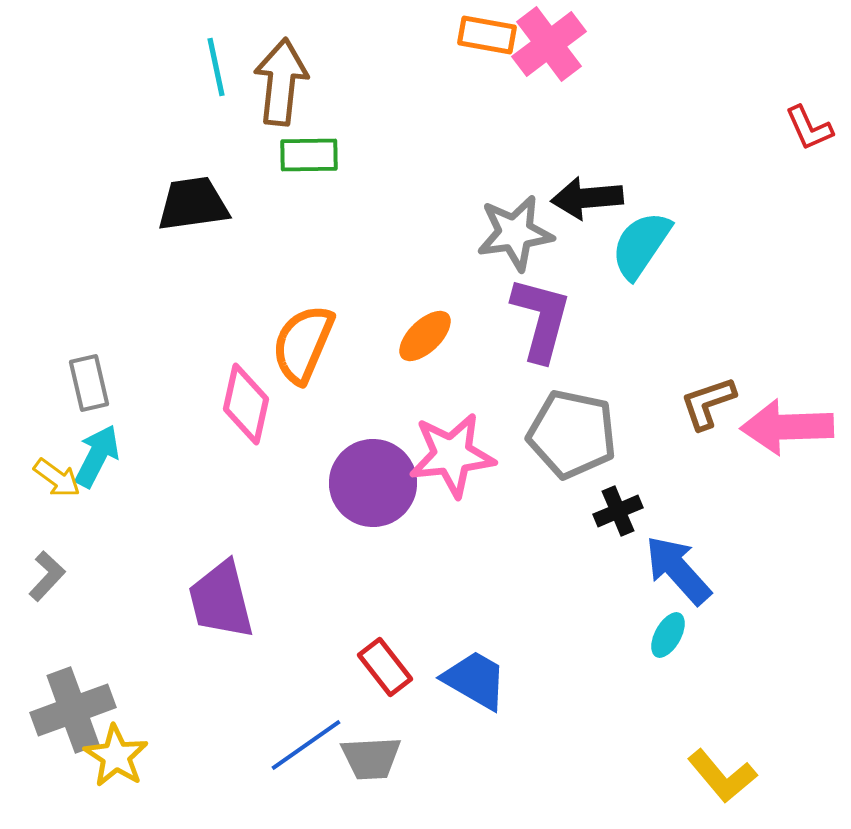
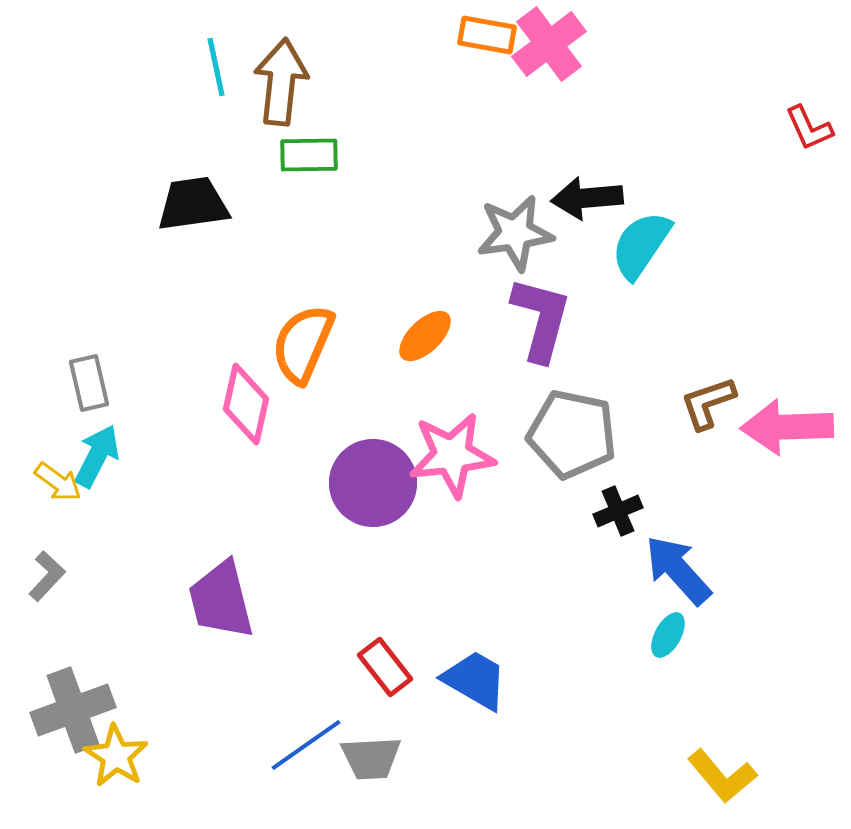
yellow arrow: moved 1 px right, 4 px down
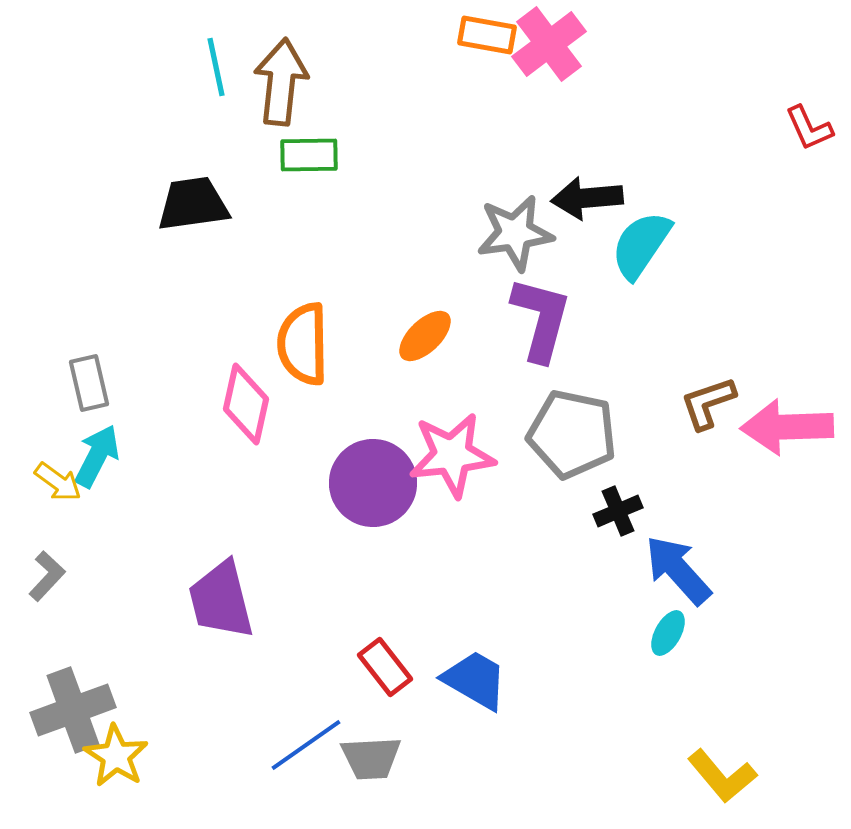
orange semicircle: rotated 24 degrees counterclockwise
cyan ellipse: moved 2 px up
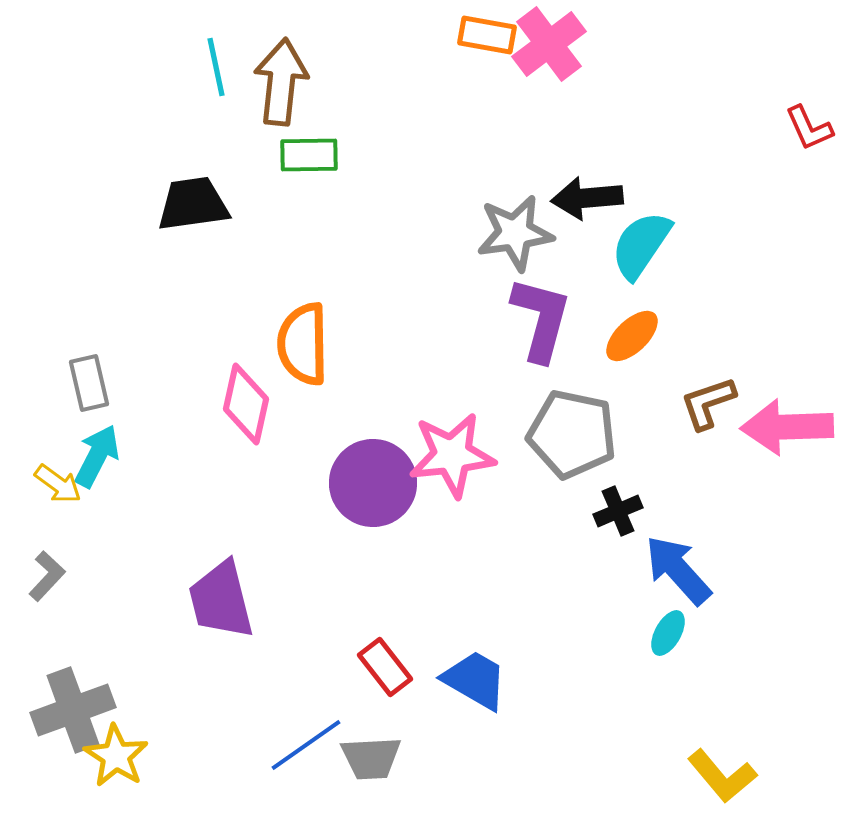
orange ellipse: moved 207 px right
yellow arrow: moved 2 px down
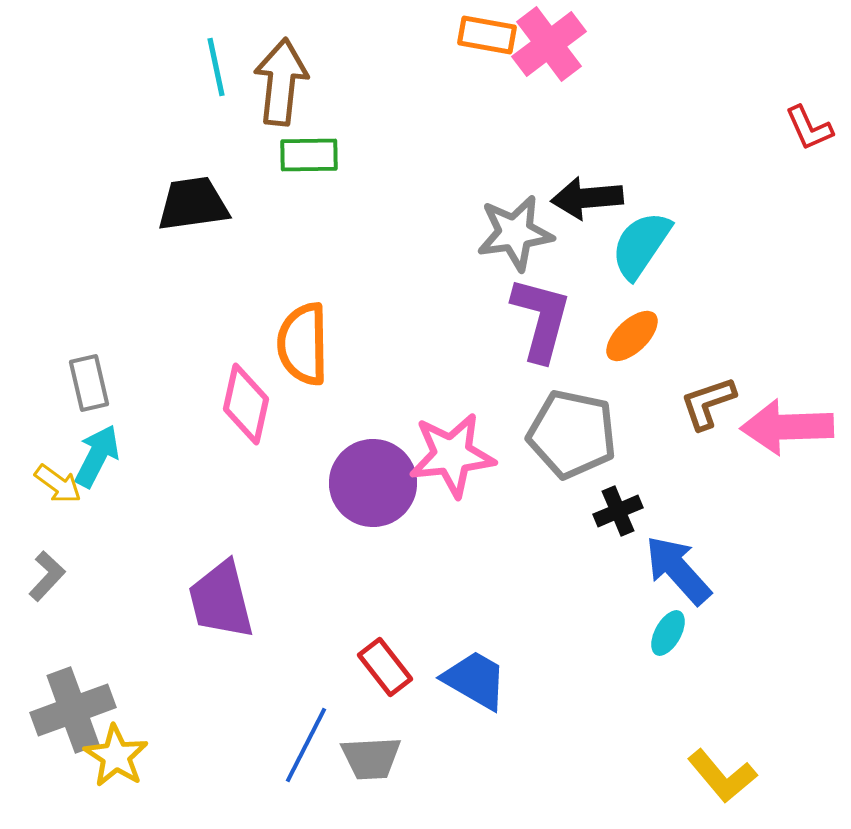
blue line: rotated 28 degrees counterclockwise
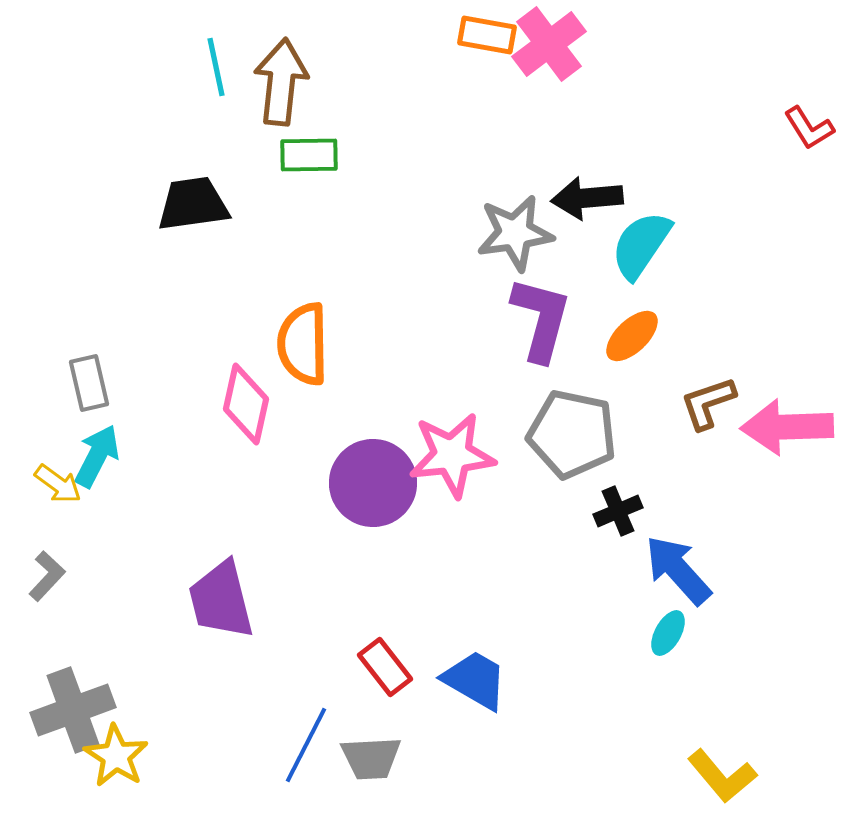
red L-shape: rotated 8 degrees counterclockwise
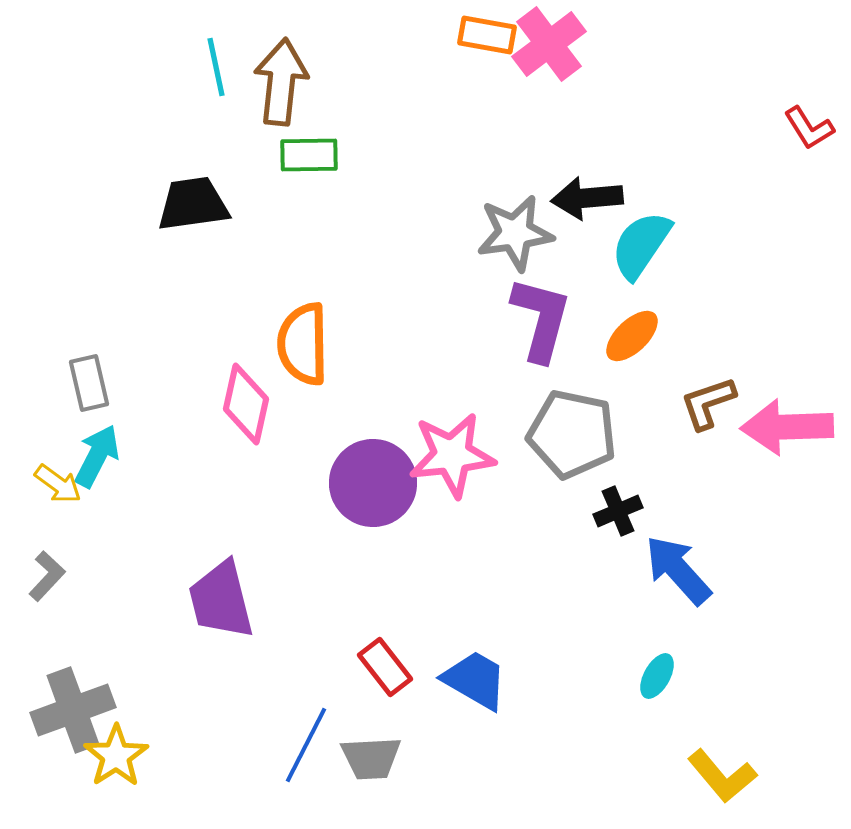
cyan ellipse: moved 11 px left, 43 px down
yellow star: rotated 6 degrees clockwise
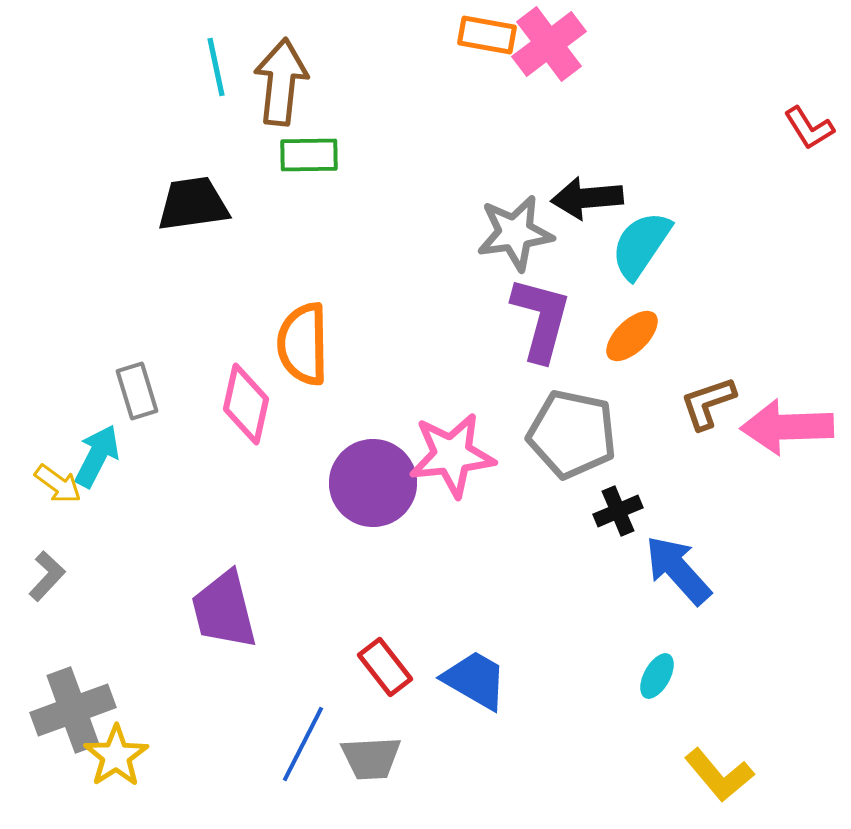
gray rectangle: moved 48 px right, 8 px down; rotated 4 degrees counterclockwise
purple trapezoid: moved 3 px right, 10 px down
blue line: moved 3 px left, 1 px up
yellow L-shape: moved 3 px left, 1 px up
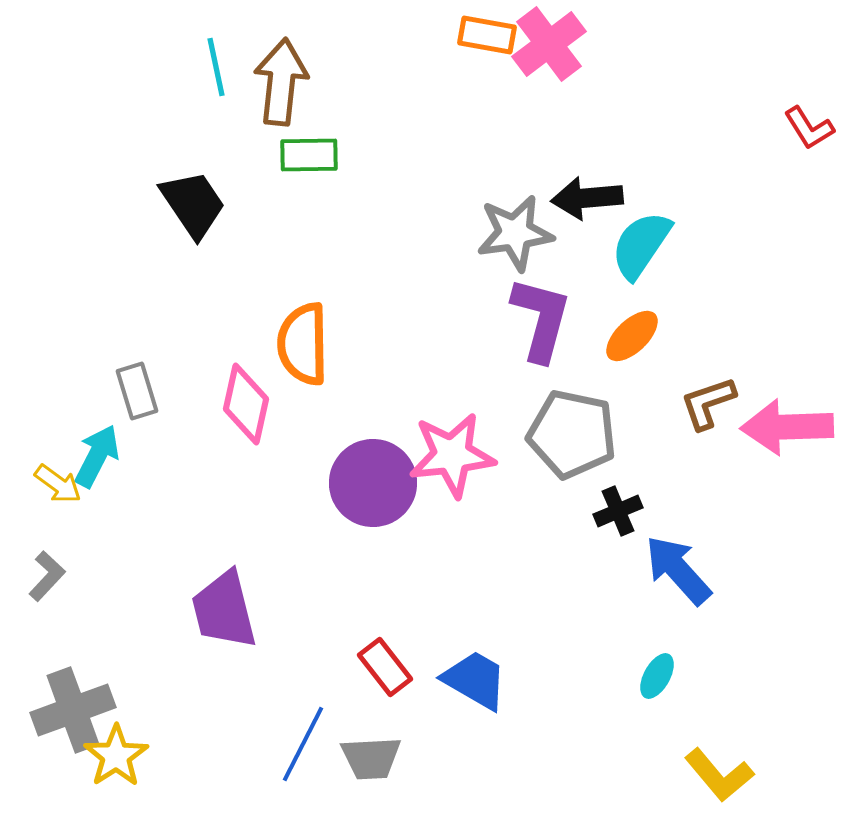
black trapezoid: rotated 64 degrees clockwise
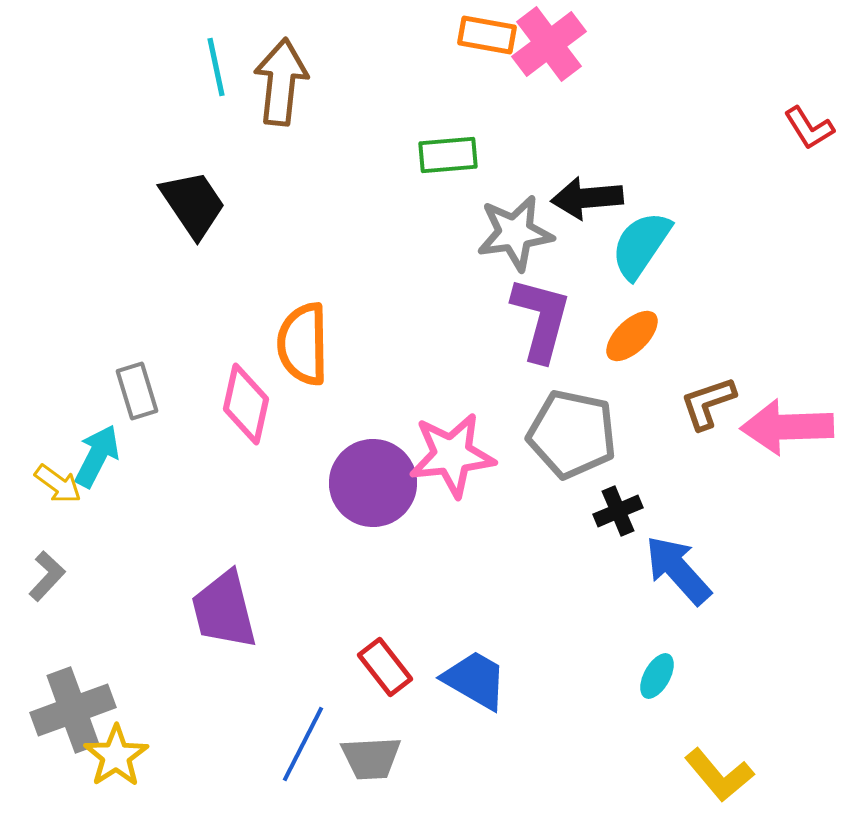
green rectangle: moved 139 px right; rotated 4 degrees counterclockwise
